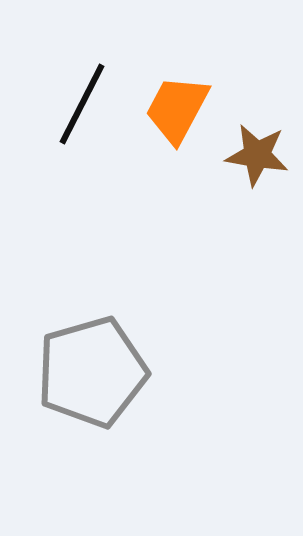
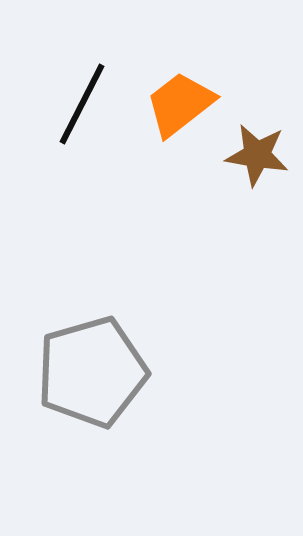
orange trapezoid: moved 3 px right, 5 px up; rotated 24 degrees clockwise
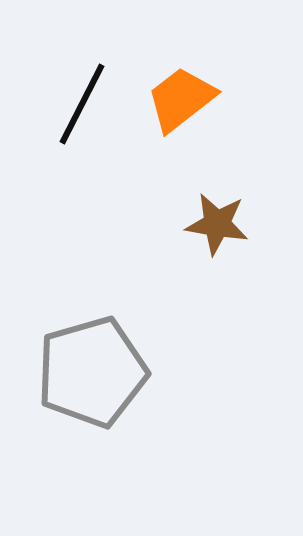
orange trapezoid: moved 1 px right, 5 px up
brown star: moved 40 px left, 69 px down
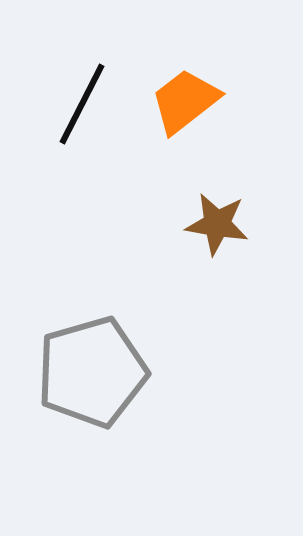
orange trapezoid: moved 4 px right, 2 px down
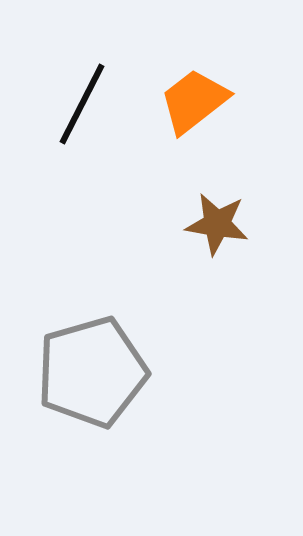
orange trapezoid: moved 9 px right
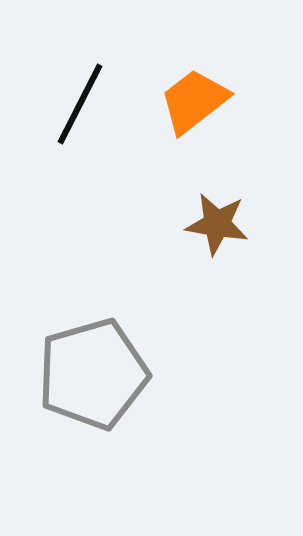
black line: moved 2 px left
gray pentagon: moved 1 px right, 2 px down
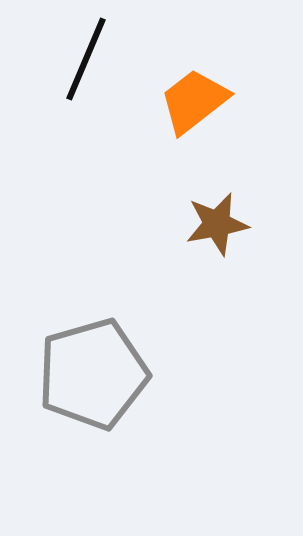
black line: moved 6 px right, 45 px up; rotated 4 degrees counterclockwise
brown star: rotated 20 degrees counterclockwise
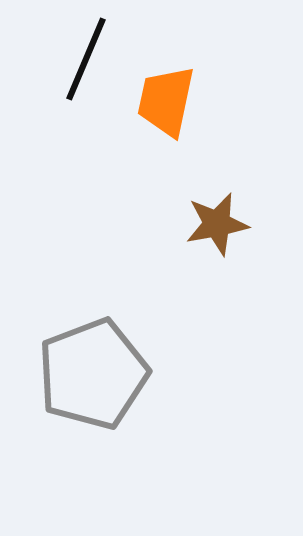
orange trapezoid: moved 28 px left; rotated 40 degrees counterclockwise
gray pentagon: rotated 5 degrees counterclockwise
